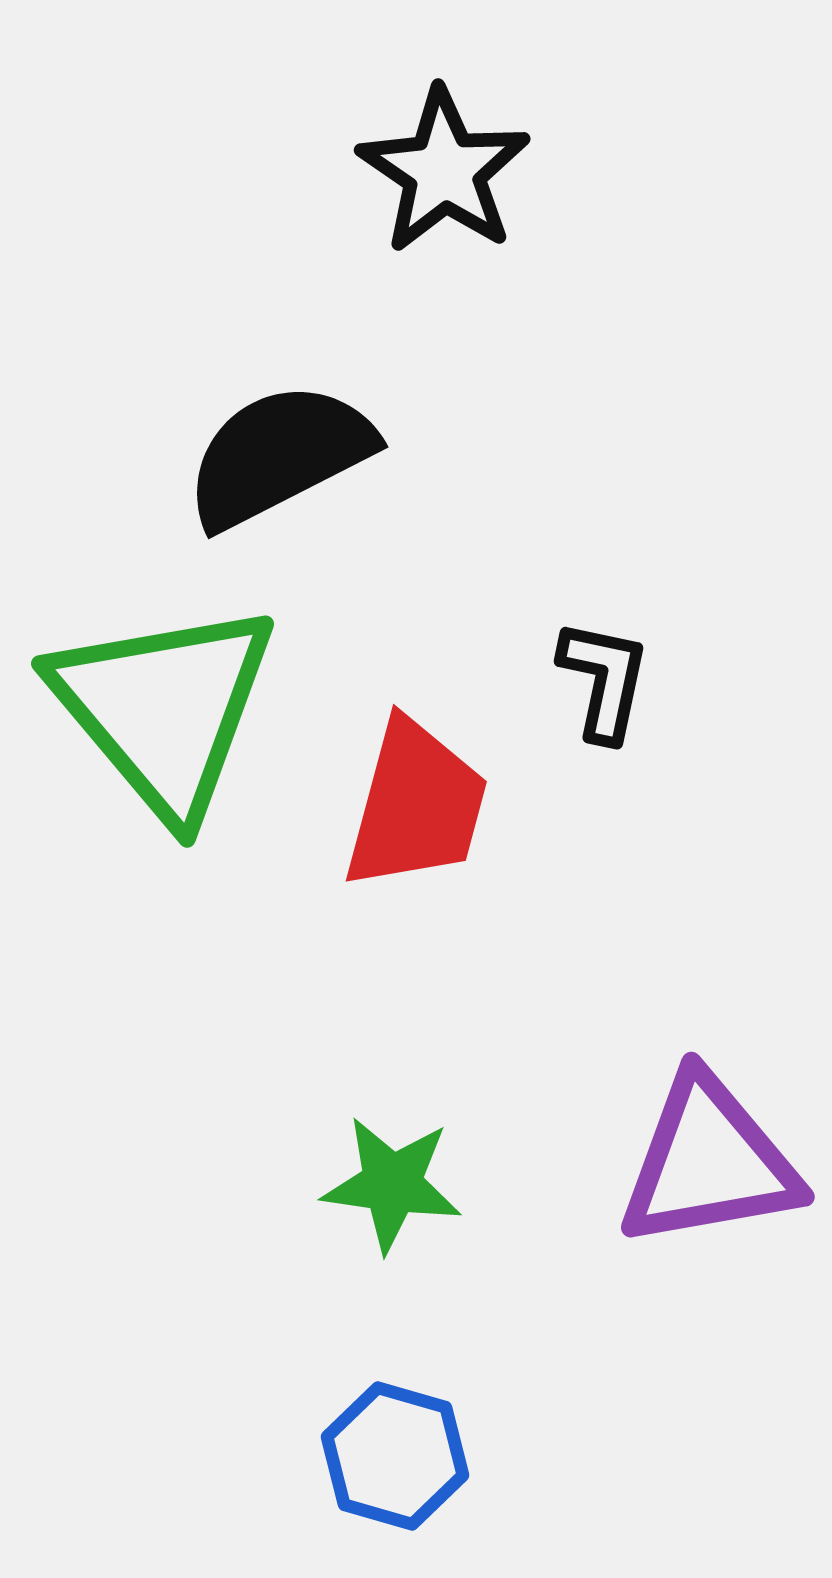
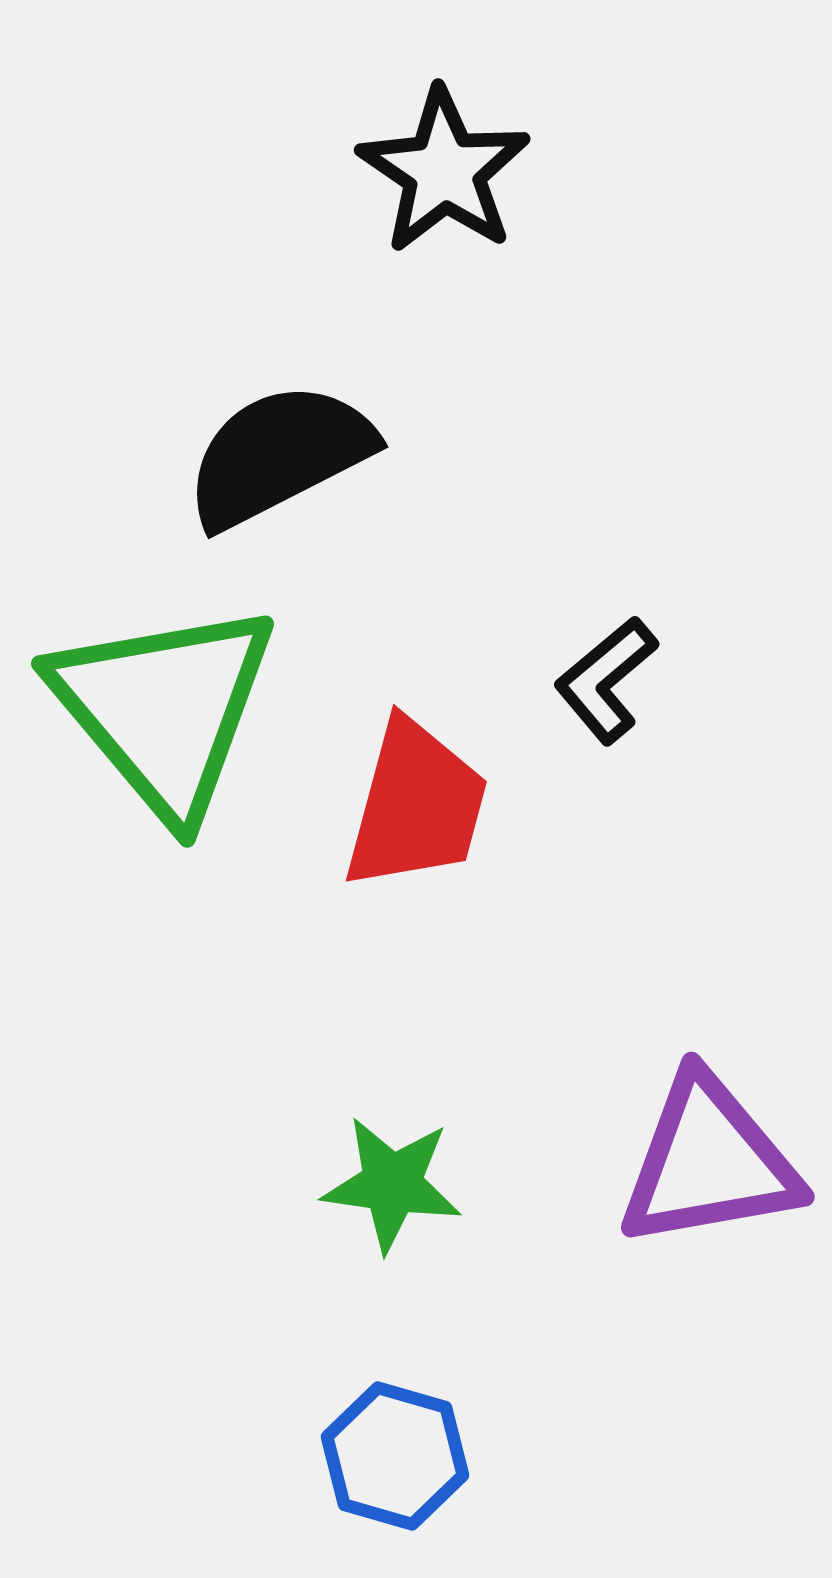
black L-shape: moved 2 px right; rotated 142 degrees counterclockwise
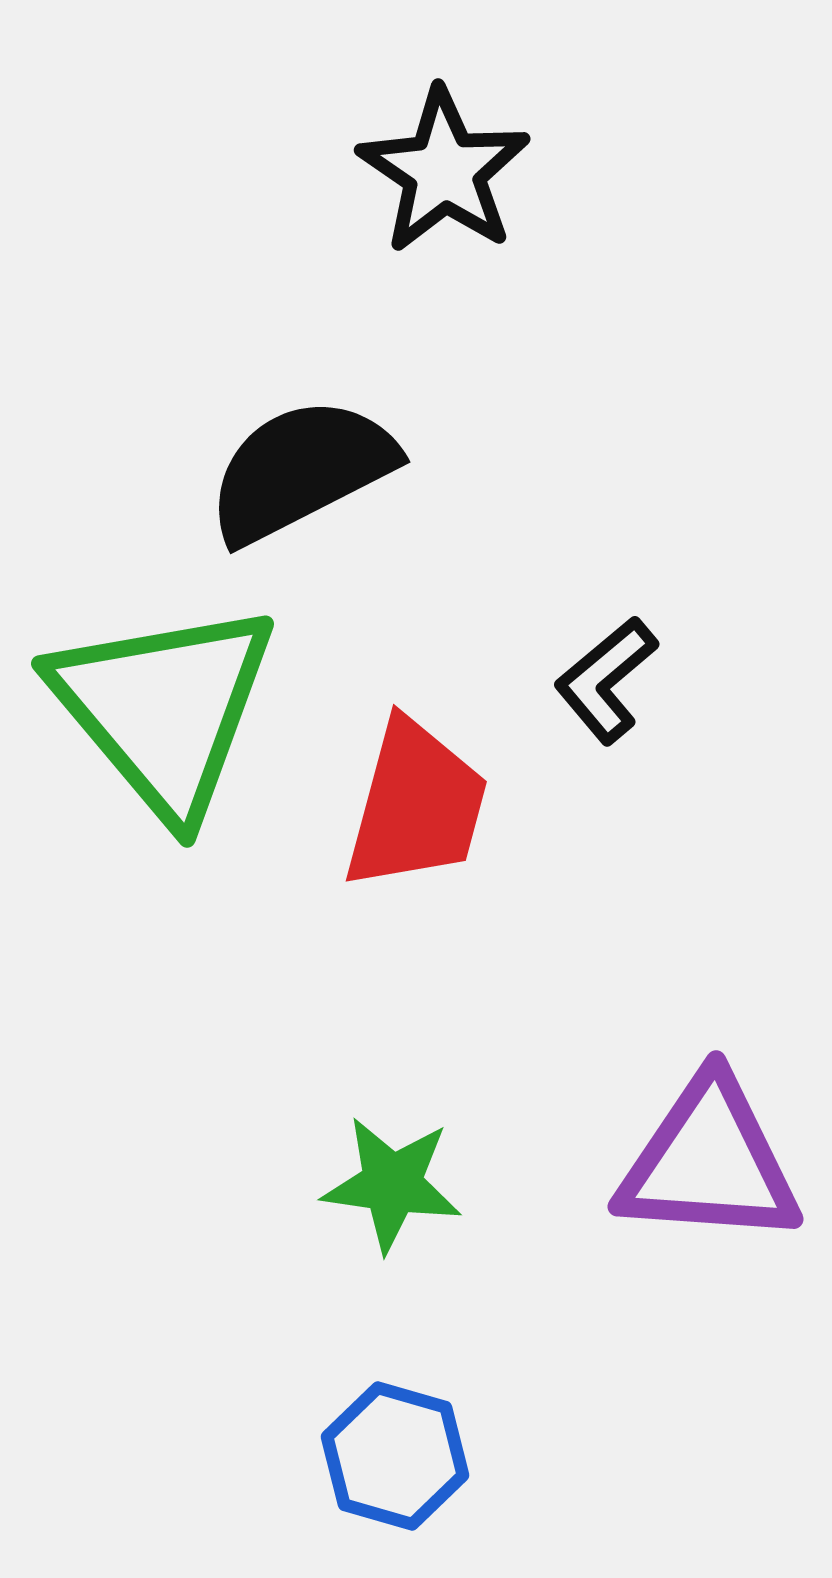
black semicircle: moved 22 px right, 15 px down
purple triangle: rotated 14 degrees clockwise
